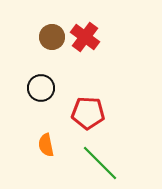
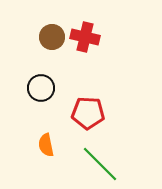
red cross: rotated 24 degrees counterclockwise
green line: moved 1 px down
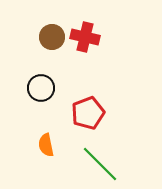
red pentagon: rotated 24 degrees counterclockwise
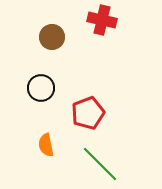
red cross: moved 17 px right, 17 px up
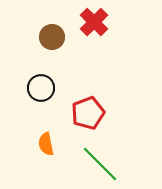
red cross: moved 8 px left, 2 px down; rotated 32 degrees clockwise
orange semicircle: moved 1 px up
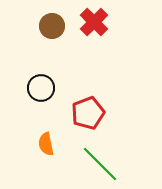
brown circle: moved 11 px up
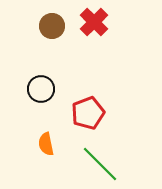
black circle: moved 1 px down
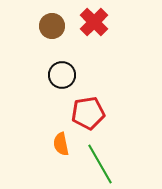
black circle: moved 21 px right, 14 px up
red pentagon: rotated 12 degrees clockwise
orange semicircle: moved 15 px right
green line: rotated 15 degrees clockwise
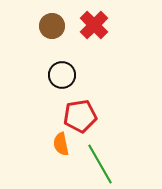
red cross: moved 3 px down
red pentagon: moved 8 px left, 3 px down
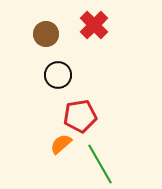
brown circle: moved 6 px left, 8 px down
black circle: moved 4 px left
orange semicircle: rotated 60 degrees clockwise
